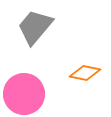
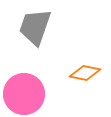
gray trapezoid: rotated 21 degrees counterclockwise
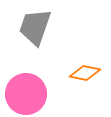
pink circle: moved 2 px right
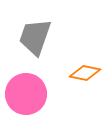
gray trapezoid: moved 10 px down
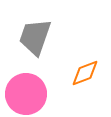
orange diamond: rotated 32 degrees counterclockwise
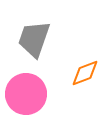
gray trapezoid: moved 1 px left, 2 px down
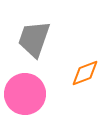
pink circle: moved 1 px left
